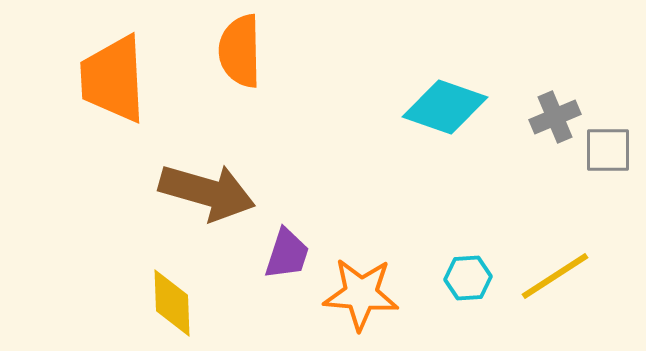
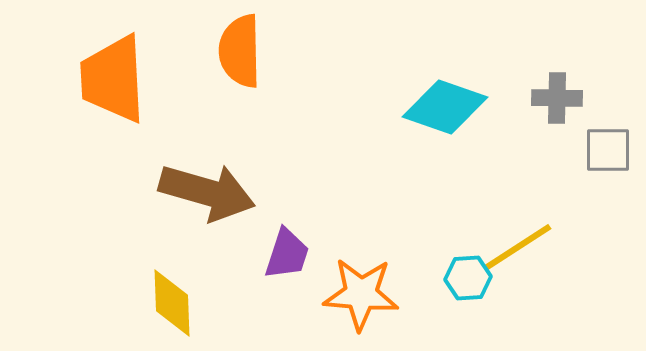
gray cross: moved 2 px right, 19 px up; rotated 24 degrees clockwise
yellow line: moved 37 px left, 29 px up
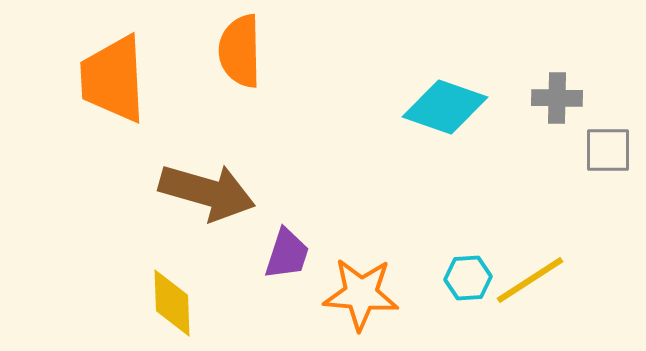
yellow line: moved 12 px right, 33 px down
